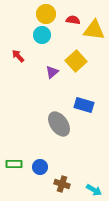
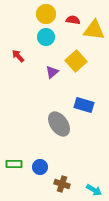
cyan circle: moved 4 px right, 2 px down
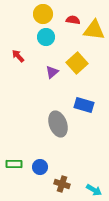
yellow circle: moved 3 px left
yellow square: moved 1 px right, 2 px down
gray ellipse: moved 1 px left; rotated 15 degrees clockwise
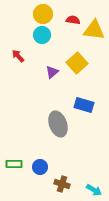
cyan circle: moved 4 px left, 2 px up
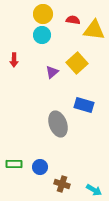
red arrow: moved 4 px left, 4 px down; rotated 136 degrees counterclockwise
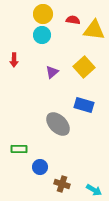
yellow square: moved 7 px right, 4 px down
gray ellipse: rotated 25 degrees counterclockwise
green rectangle: moved 5 px right, 15 px up
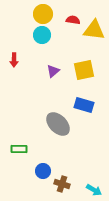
yellow square: moved 3 px down; rotated 30 degrees clockwise
purple triangle: moved 1 px right, 1 px up
blue circle: moved 3 px right, 4 px down
